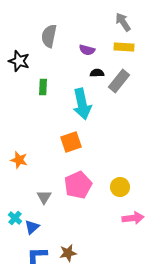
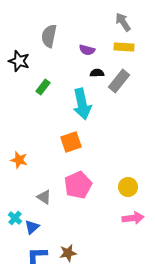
green rectangle: rotated 35 degrees clockwise
yellow circle: moved 8 px right
gray triangle: rotated 28 degrees counterclockwise
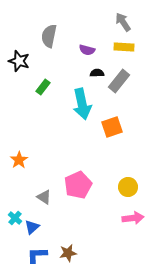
orange square: moved 41 px right, 15 px up
orange star: rotated 24 degrees clockwise
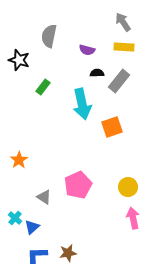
black star: moved 1 px up
pink arrow: rotated 95 degrees counterclockwise
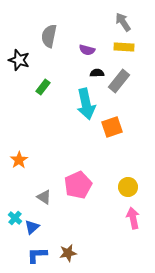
cyan arrow: moved 4 px right
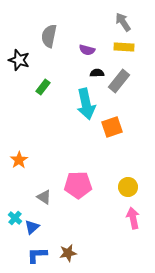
pink pentagon: rotated 24 degrees clockwise
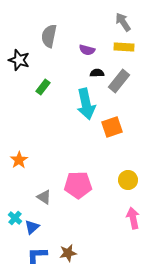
yellow circle: moved 7 px up
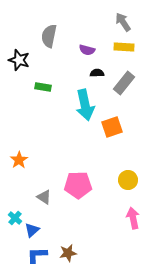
gray rectangle: moved 5 px right, 2 px down
green rectangle: rotated 63 degrees clockwise
cyan arrow: moved 1 px left, 1 px down
blue triangle: moved 3 px down
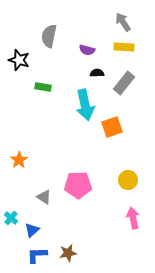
cyan cross: moved 4 px left
